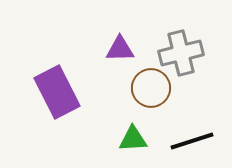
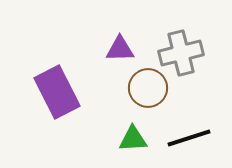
brown circle: moved 3 px left
black line: moved 3 px left, 3 px up
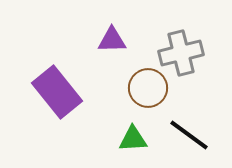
purple triangle: moved 8 px left, 9 px up
purple rectangle: rotated 12 degrees counterclockwise
black line: moved 3 px up; rotated 54 degrees clockwise
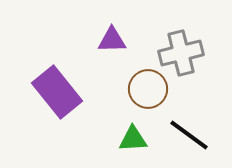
brown circle: moved 1 px down
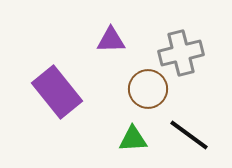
purple triangle: moved 1 px left
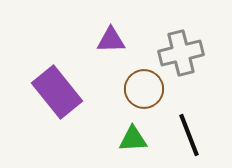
brown circle: moved 4 px left
black line: rotated 33 degrees clockwise
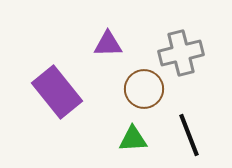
purple triangle: moved 3 px left, 4 px down
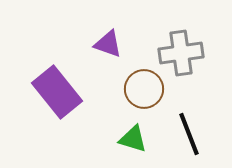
purple triangle: rotated 20 degrees clockwise
gray cross: rotated 6 degrees clockwise
black line: moved 1 px up
green triangle: rotated 20 degrees clockwise
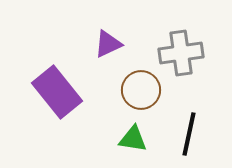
purple triangle: rotated 44 degrees counterclockwise
brown circle: moved 3 px left, 1 px down
black line: rotated 33 degrees clockwise
green triangle: rotated 8 degrees counterclockwise
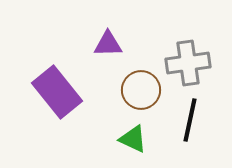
purple triangle: rotated 24 degrees clockwise
gray cross: moved 7 px right, 10 px down
black line: moved 1 px right, 14 px up
green triangle: rotated 16 degrees clockwise
